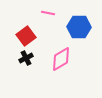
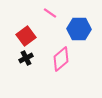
pink line: moved 2 px right; rotated 24 degrees clockwise
blue hexagon: moved 2 px down
pink diamond: rotated 10 degrees counterclockwise
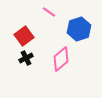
pink line: moved 1 px left, 1 px up
blue hexagon: rotated 20 degrees counterclockwise
red square: moved 2 px left
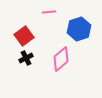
pink line: rotated 40 degrees counterclockwise
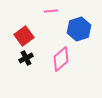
pink line: moved 2 px right, 1 px up
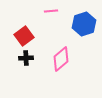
blue hexagon: moved 5 px right, 5 px up
black cross: rotated 24 degrees clockwise
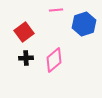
pink line: moved 5 px right, 1 px up
red square: moved 4 px up
pink diamond: moved 7 px left, 1 px down
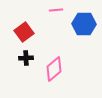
blue hexagon: rotated 20 degrees clockwise
pink diamond: moved 9 px down
